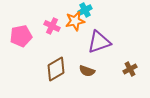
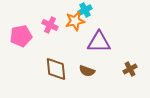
pink cross: moved 2 px left, 1 px up
purple triangle: rotated 20 degrees clockwise
brown diamond: rotated 65 degrees counterclockwise
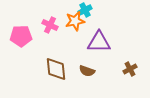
pink pentagon: rotated 10 degrees clockwise
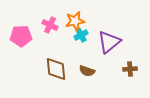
cyan cross: moved 4 px left, 25 px down
purple triangle: moved 10 px right; rotated 40 degrees counterclockwise
brown cross: rotated 24 degrees clockwise
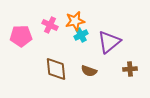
brown semicircle: moved 2 px right
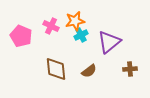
pink cross: moved 1 px right, 1 px down
pink pentagon: rotated 25 degrees clockwise
brown semicircle: rotated 56 degrees counterclockwise
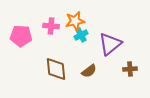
pink cross: rotated 21 degrees counterclockwise
pink pentagon: rotated 20 degrees counterclockwise
purple triangle: moved 1 px right, 2 px down
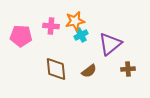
brown cross: moved 2 px left
